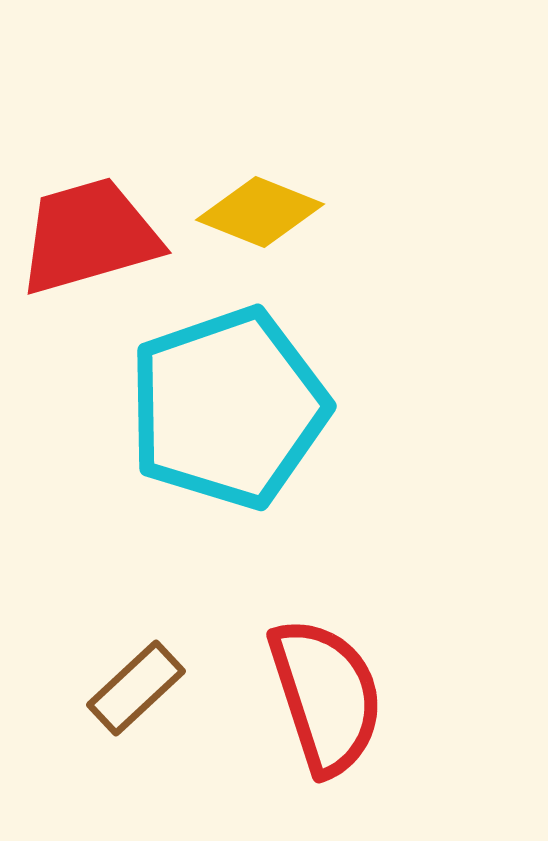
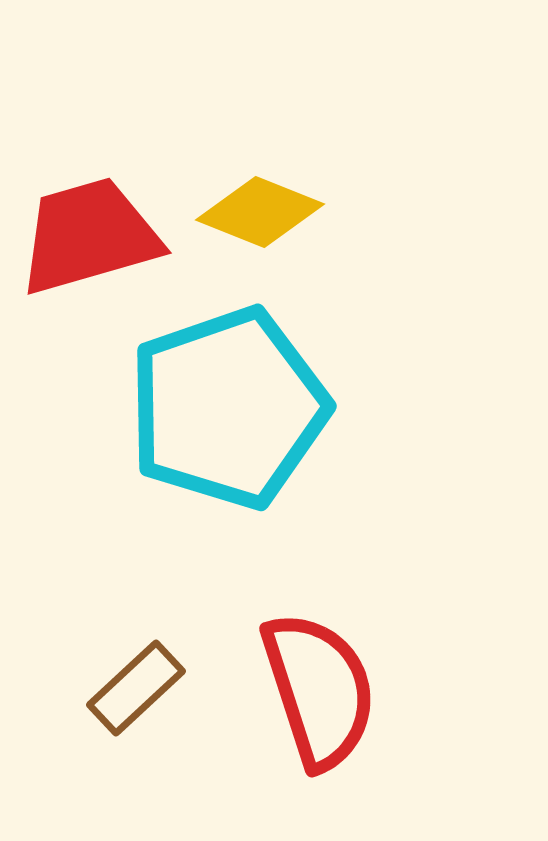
red semicircle: moved 7 px left, 6 px up
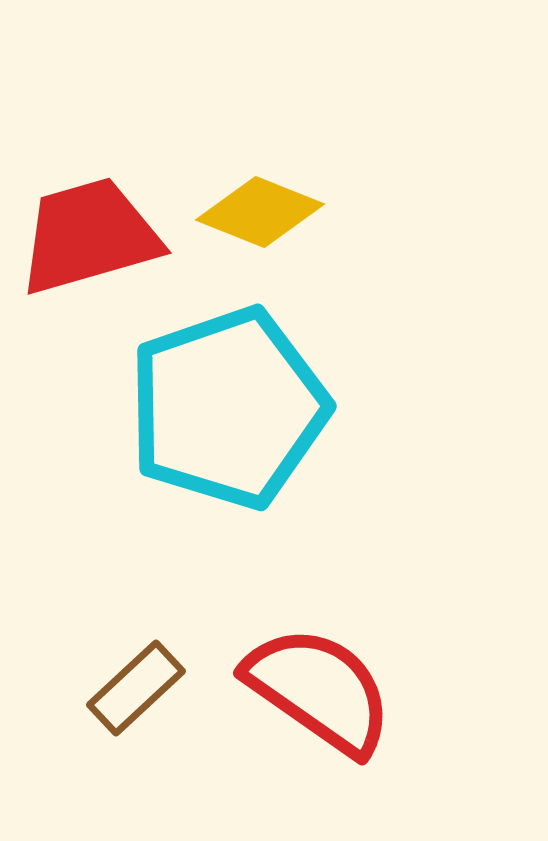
red semicircle: rotated 37 degrees counterclockwise
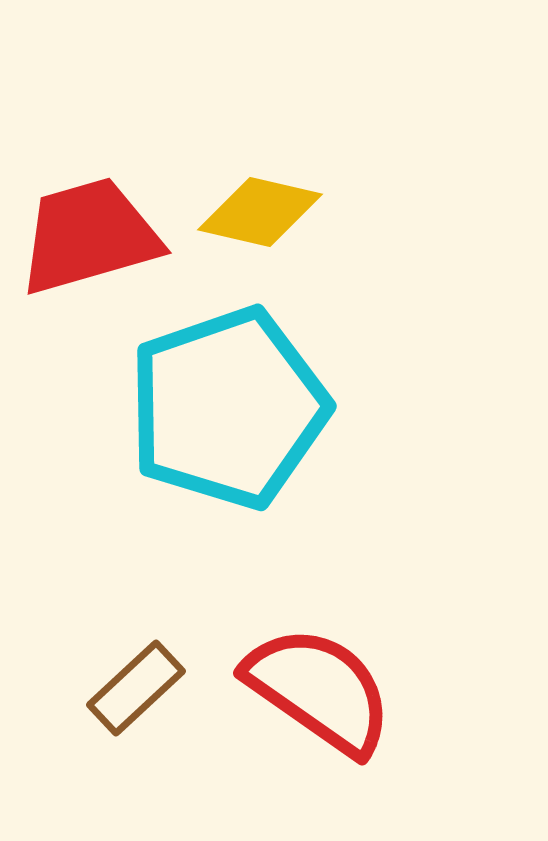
yellow diamond: rotated 9 degrees counterclockwise
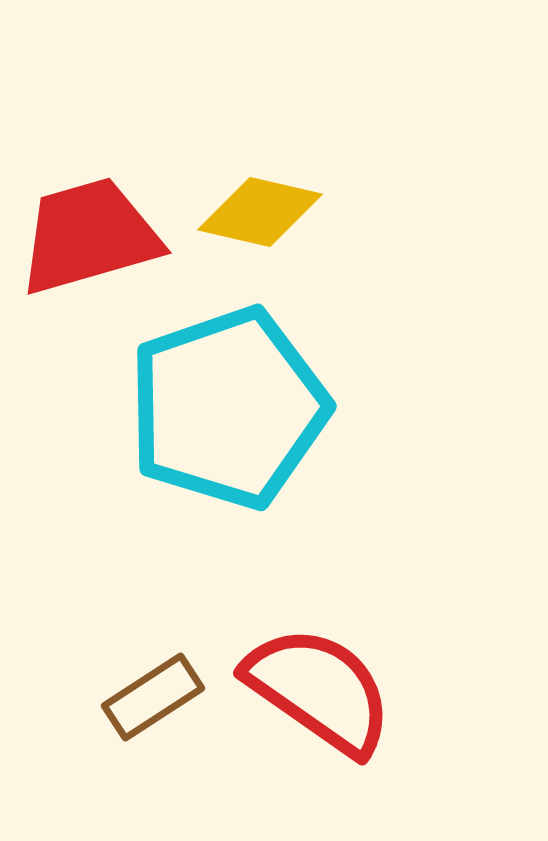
brown rectangle: moved 17 px right, 9 px down; rotated 10 degrees clockwise
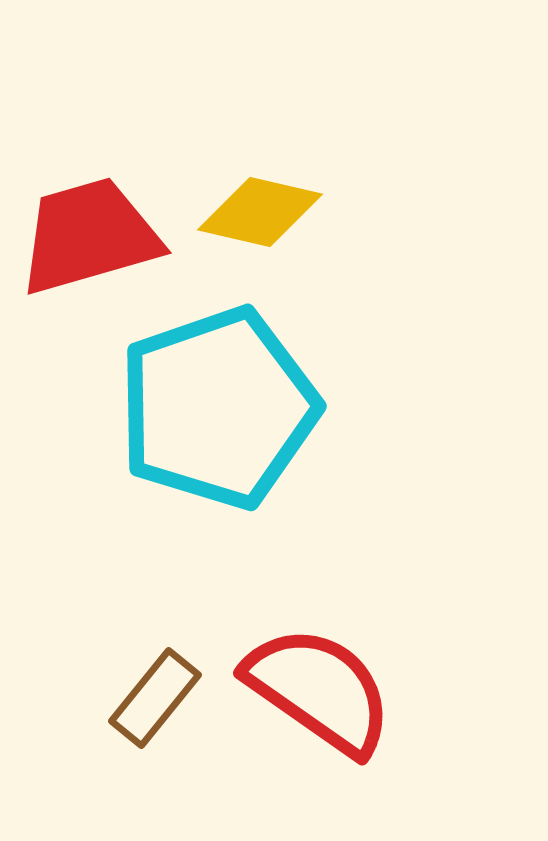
cyan pentagon: moved 10 px left
brown rectangle: moved 2 px right, 1 px down; rotated 18 degrees counterclockwise
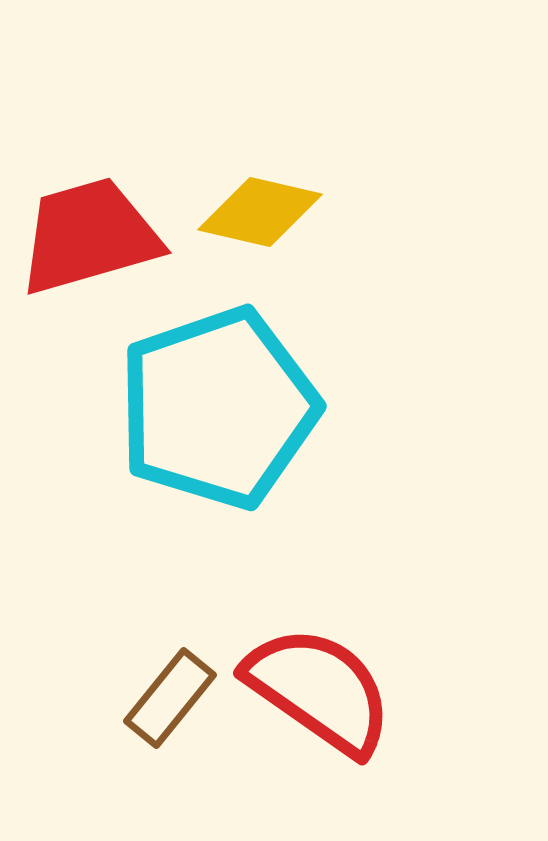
brown rectangle: moved 15 px right
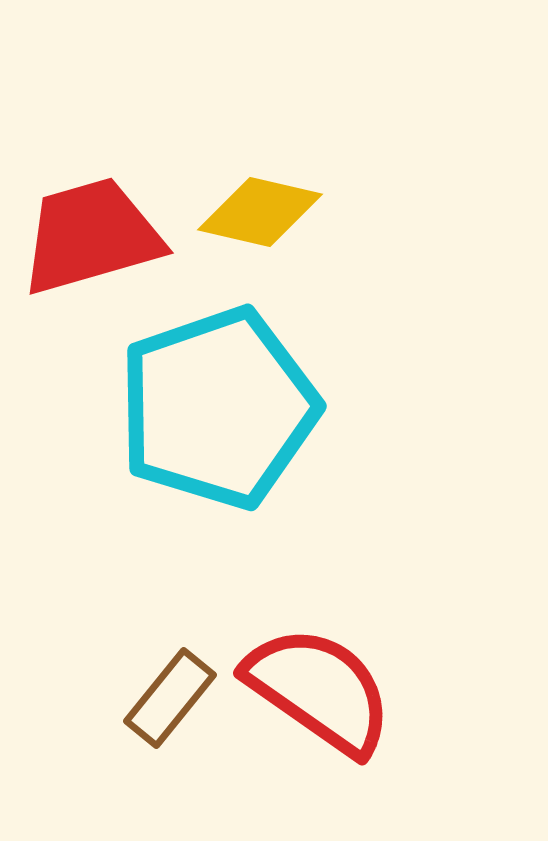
red trapezoid: moved 2 px right
